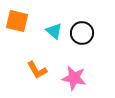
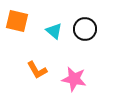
black circle: moved 3 px right, 4 px up
pink star: moved 1 px down
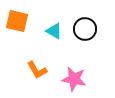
cyan triangle: rotated 12 degrees counterclockwise
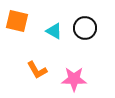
black circle: moved 1 px up
pink star: rotated 10 degrees counterclockwise
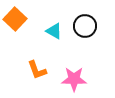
orange square: moved 2 px left, 2 px up; rotated 30 degrees clockwise
black circle: moved 2 px up
orange L-shape: rotated 10 degrees clockwise
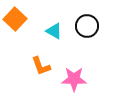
black circle: moved 2 px right
orange L-shape: moved 4 px right, 4 px up
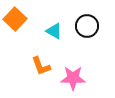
pink star: moved 1 px left, 1 px up
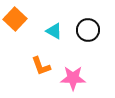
black circle: moved 1 px right, 4 px down
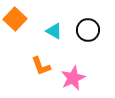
pink star: rotated 25 degrees counterclockwise
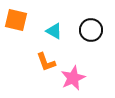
orange square: moved 1 px right, 1 px down; rotated 30 degrees counterclockwise
black circle: moved 3 px right
orange L-shape: moved 5 px right, 4 px up
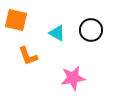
cyan triangle: moved 3 px right, 2 px down
orange L-shape: moved 18 px left, 6 px up
pink star: rotated 15 degrees clockwise
